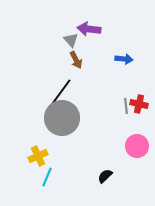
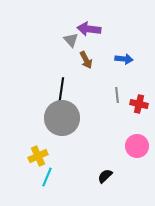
brown arrow: moved 10 px right
black line: rotated 28 degrees counterclockwise
gray line: moved 9 px left, 11 px up
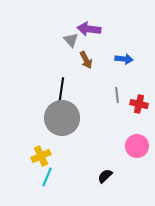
yellow cross: moved 3 px right
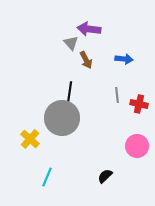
gray triangle: moved 3 px down
black line: moved 8 px right, 4 px down
yellow cross: moved 11 px left, 17 px up; rotated 24 degrees counterclockwise
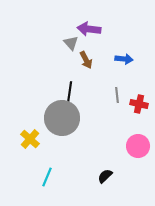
pink circle: moved 1 px right
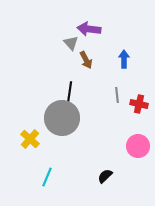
blue arrow: rotated 96 degrees counterclockwise
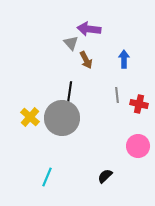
yellow cross: moved 22 px up
